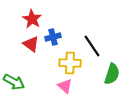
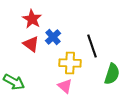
blue cross: rotated 28 degrees counterclockwise
black line: rotated 15 degrees clockwise
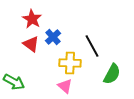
black line: rotated 10 degrees counterclockwise
green semicircle: rotated 10 degrees clockwise
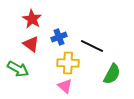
blue cross: moved 6 px right; rotated 21 degrees clockwise
black line: rotated 35 degrees counterclockwise
yellow cross: moved 2 px left
green arrow: moved 4 px right, 13 px up
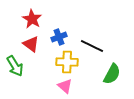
yellow cross: moved 1 px left, 1 px up
green arrow: moved 3 px left, 3 px up; rotated 30 degrees clockwise
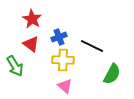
yellow cross: moved 4 px left, 2 px up
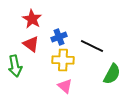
green arrow: rotated 20 degrees clockwise
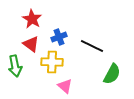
yellow cross: moved 11 px left, 2 px down
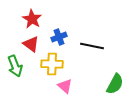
black line: rotated 15 degrees counterclockwise
yellow cross: moved 2 px down
green arrow: rotated 10 degrees counterclockwise
green semicircle: moved 3 px right, 10 px down
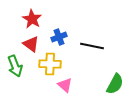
yellow cross: moved 2 px left
pink triangle: moved 1 px up
